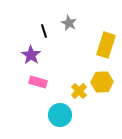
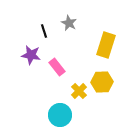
purple star: rotated 24 degrees counterclockwise
pink rectangle: moved 19 px right, 15 px up; rotated 36 degrees clockwise
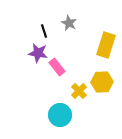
purple star: moved 7 px right, 2 px up
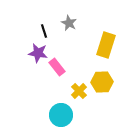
cyan circle: moved 1 px right
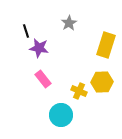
gray star: rotated 14 degrees clockwise
black line: moved 18 px left
purple star: moved 1 px right, 5 px up
pink rectangle: moved 14 px left, 12 px down
yellow cross: rotated 21 degrees counterclockwise
